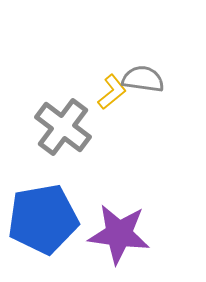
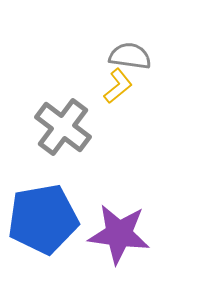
gray semicircle: moved 13 px left, 23 px up
yellow L-shape: moved 6 px right, 6 px up
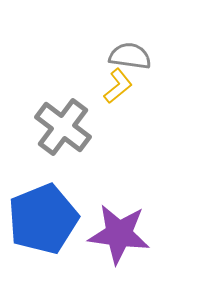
blue pentagon: rotated 12 degrees counterclockwise
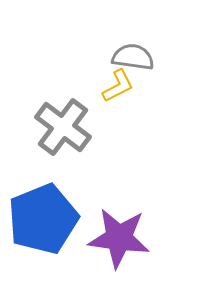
gray semicircle: moved 3 px right, 1 px down
yellow L-shape: rotated 12 degrees clockwise
purple star: moved 4 px down
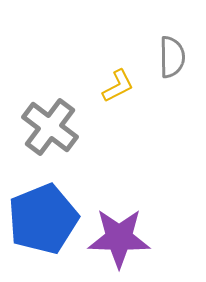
gray semicircle: moved 39 px right; rotated 81 degrees clockwise
gray cross: moved 13 px left
purple star: rotated 6 degrees counterclockwise
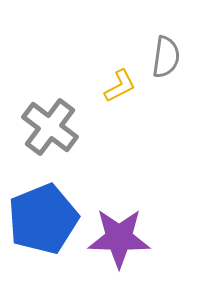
gray semicircle: moved 6 px left; rotated 9 degrees clockwise
yellow L-shape: moved 2 px right
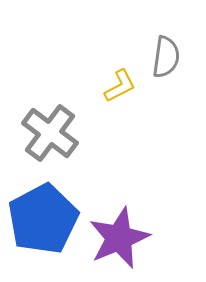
gray cross: moved 6 px down
blue pentagon: rotated 6 degrees counterclockwise
purple star: rotated 24 degrees counterclockwise
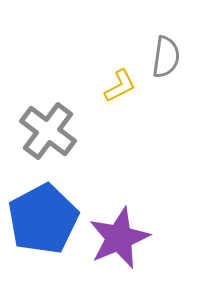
gray cross: moved 2 px left, 2 px up
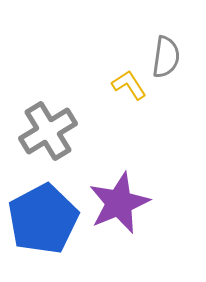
yellow L-shape: moved 9 px right, 1 px up; rotated 96 degrees counterclockwise
gray cross: rotated 22 degrees clockwise
purple star: moved 35 px up
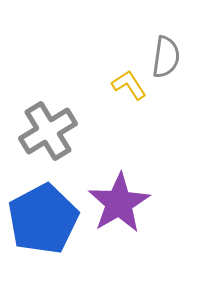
purple star: rotated 8 degrees counterclockwise
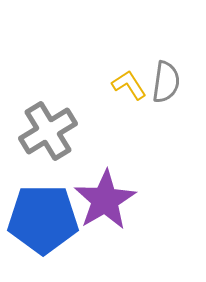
gray semicircle: moved 25 px down
purple star: moved 14 px left, 3 px up
blue pentagon: rotated 28 degrees clockwise
